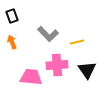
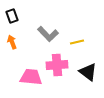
black triangle: moved 1 px right, 2 px down; rotated 18 degrees counterclockwise
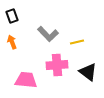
pink trapezoid: moved 5 px left, 3 px down
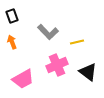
gray L-shape: moved 2 px up
pink cross: rotated 20 degrees counterclockwise
pink trapezoid: moved 3 px left, 1 px up; rotated 145 degrees clockwise
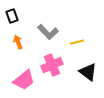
orange arrow: moved 6 px right
pink cross: moved 5 px left
pink trapezoid: moved 1 px right, 1 px down; rotated 10 degrees counterclockwise
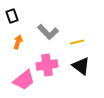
orange arrow: rotated 40 degrees clockwise
pink cross: moved 5 px left; rotated 15 degrees clockwise
black triangle: moved 7 px left, 6 px up
